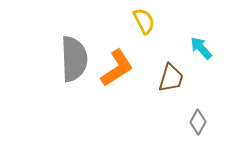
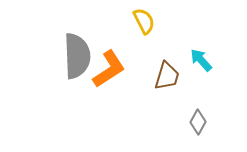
cyan arrow: moved 12 px down
gray semicircle: moved 3 px right, 3 px up
orange L-shape: moved 8 px left, 1 px down
brown trapezoid: moved 4 px left, 2 px up
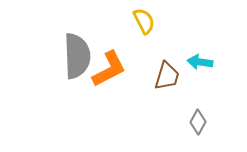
cyan arrow: moved 1 px left, 2 px down; rotated 40 degrees counterclockwise
orange L-shape: rotated 6 degrees clockwise
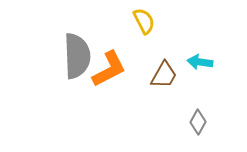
brown trapezoid: moved 3 px left, 1 px up; rotated 12 degrees clockwise
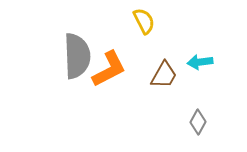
cyan arrow: rotated 15 degrees counterclockwise
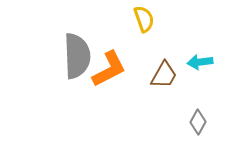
yellow semicircle: moved 2 px up; rotated 8 degrees clockwise
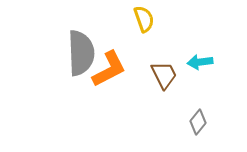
gray semicircle: moved 4 px right, 3 px up
brown trapezoid: rotated 56 degrees counterclockwise
gray diamond: rotated 10 degrees clockwise
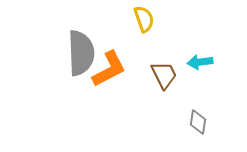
gray diamond: rotated 30 degrees counterclockwise
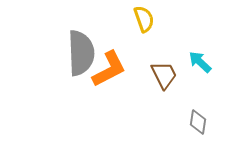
cyan arrow: rotated 50 degrees clockwise
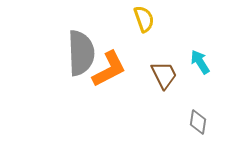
cyan arrow: rotated 15 degrees clockwise
